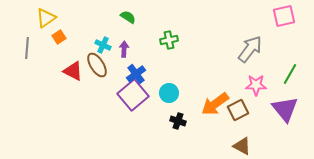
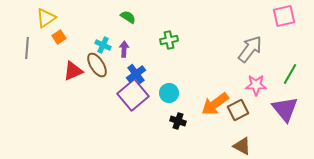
red triangle: rotated 50 degrees counterclockwise
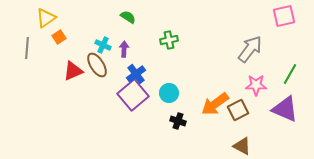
purple triangle: rotated 28 degrees counterclockwise
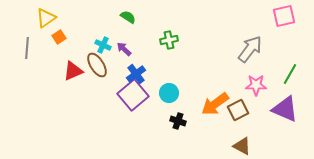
purple arrow: rotated 49 degrees counterclockwise
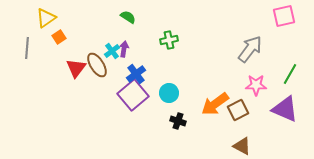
cyan cross: moved 9 px right, 6 px down; rotated 28 degrees clockwise
purple arrow: rotated 56 degrees clockwise
red triangle: moved 3 px right, 3 px up; rotated 30 degrees counterclockwise
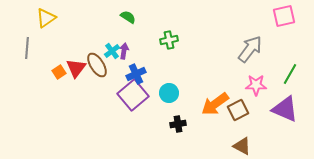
orange square: moved 35 px down
purple arrow: moved 2 px down
blue cross: rotated 12 degrees clockwise
black cross: moved 3 px down; rotated 28 degrees counterclockwise
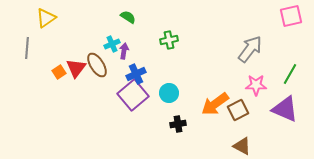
pink square: moved 7 px right
cyan cross: moved 7 px up; rotated 14 degrees clockwise
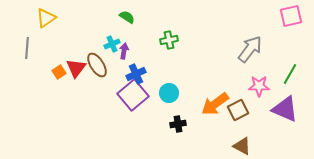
green semicircle: moved 1 px left
pink star: moved 3 px right, 1 px down
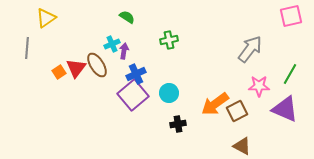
brown square: moved 1 px left, 1 px down
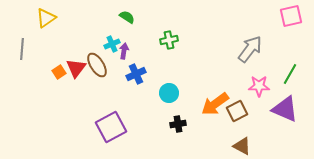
gray line: moved 5 px left, 1 px down
purple square: moved 22 px left, 32 px down; rotated 12 degrees clockwise
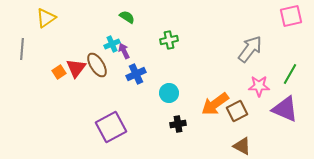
purple arrow: rotated 35 degrees counterclockwise
